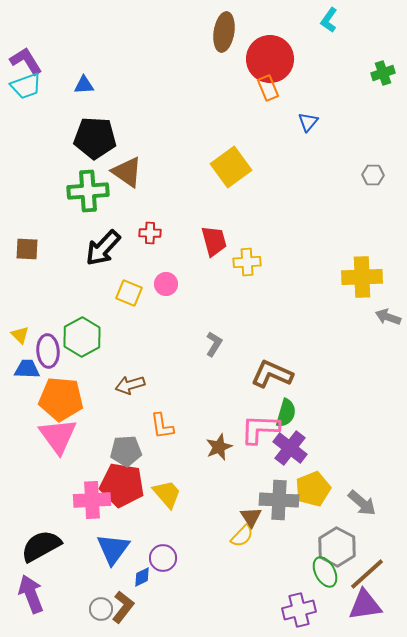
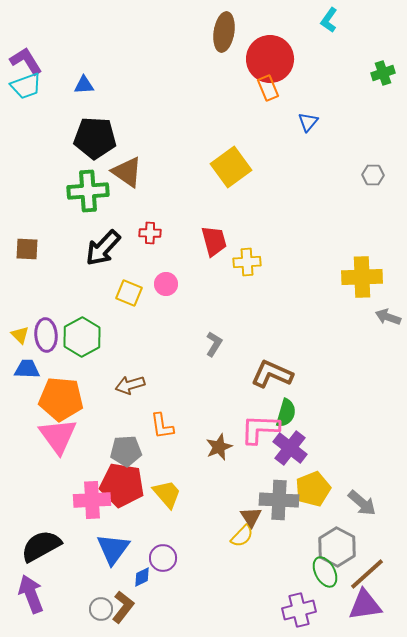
purple ellipse at (48, 351): moved 2 px left, 16 px up
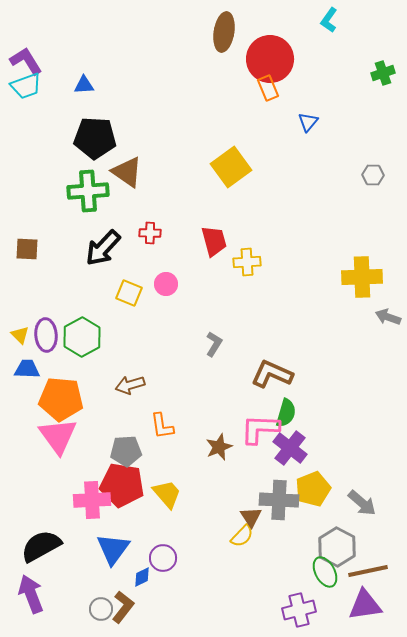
brown line at (367, 574): moved 1 px right, 3 px up; rotated 30 degrees clockwise
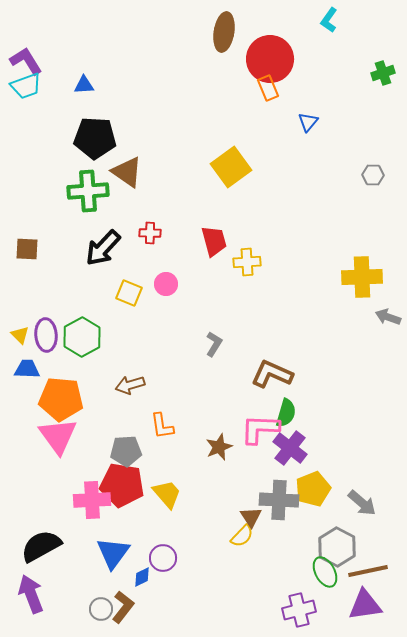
blue triangle at (113, 549): moved 4 px down
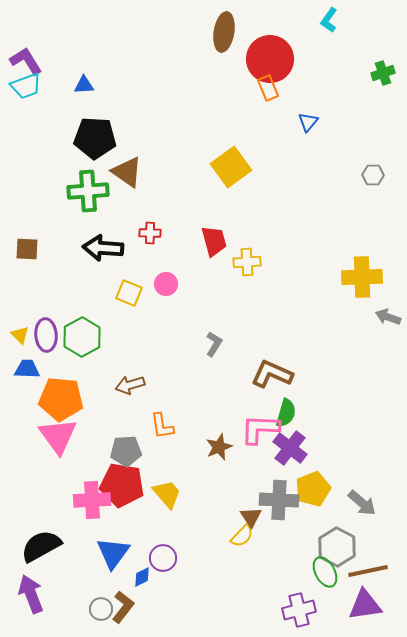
black arrow at (103, 248): rotated 51 degrees clockwise
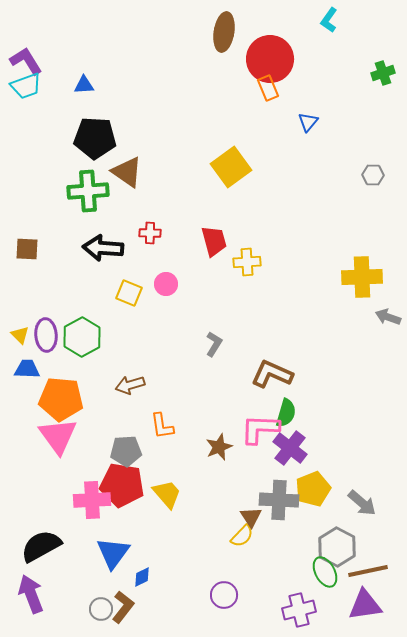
purple circle at (163, 558): moved 61 px right, 37 px down
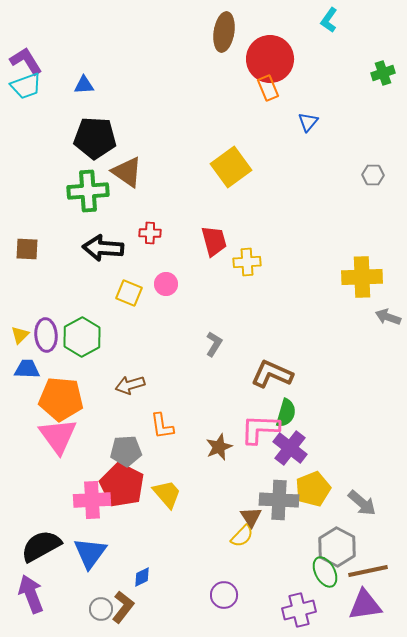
yellow triangle at (20, 335): rotated 30 degrees clockwise
red pentagon at (122, 485): rotated 18 degrees clockwise
blue triangle at (113, 553): moved 23 px left
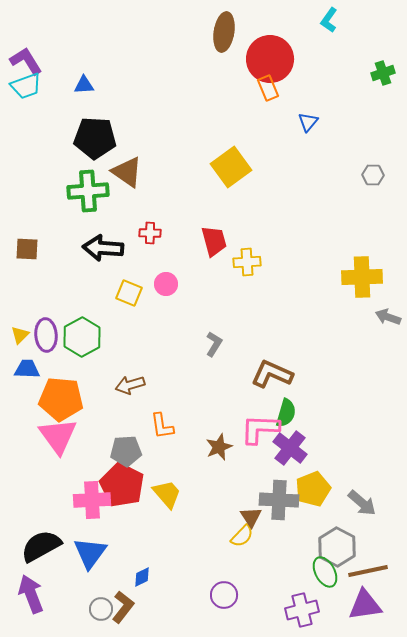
purple cross at (299, 610): moved 3 px right
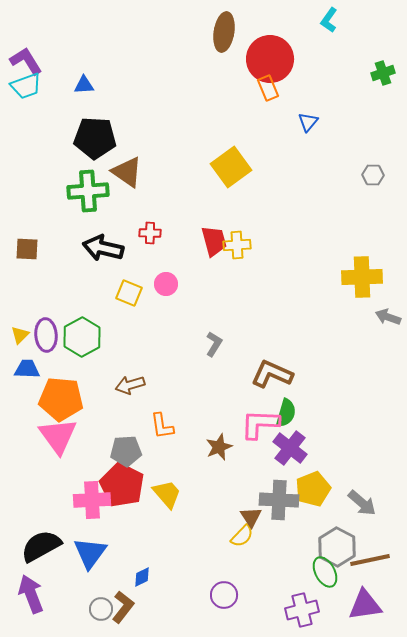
black arrow at (103, 248): rotated 9 degrees clockwise
yellow cross at (247, 262): moved 10 px left, 17 px up
pink L-shape at (260, 429): moved 5 px up
brown line at (368, 571): moved 2 px right, 11 px up
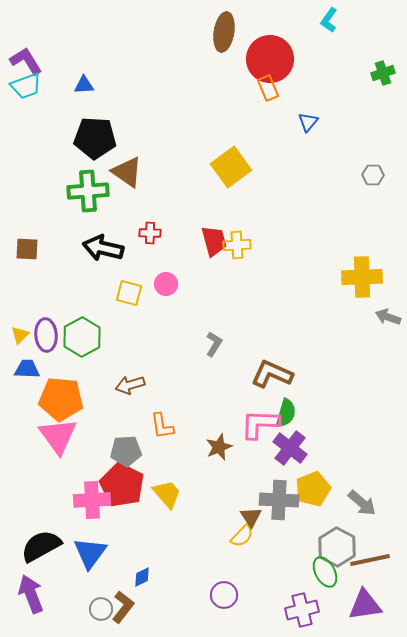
yellow square at (129, 293): rotated 8 degrees counterclockwise
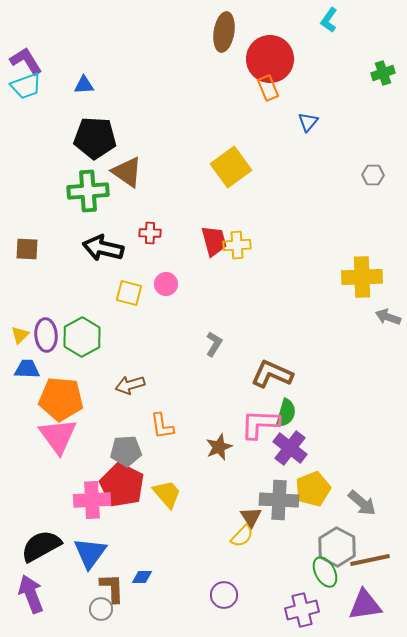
blue diamond at (142, 577): rotated 25 degrees clockwise
brown L-shape at (123, 607): moved 11 px left, 19 px up; rotated 40 degrees counterclockwise
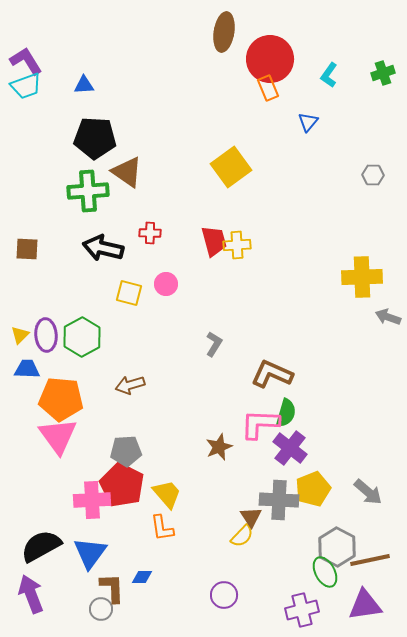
cyan L-shape at (329, 20): moved 55 px down
orange L-shape at (162, 426): moved 102 px down
gray arrow at (362, 503): moved 6 px right, 11 px up
